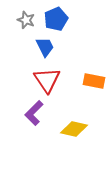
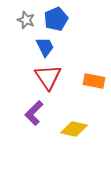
red triangle: moved 1 px right, 3 px up
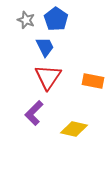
blue pentagon: rotated 15 degrees counterclockwise
red triangle: rotated 8 degrees clockwise
orange rectangle: moved 1 px left
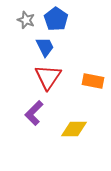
yellow diamond: rotated 12 degrees counterclockwise
